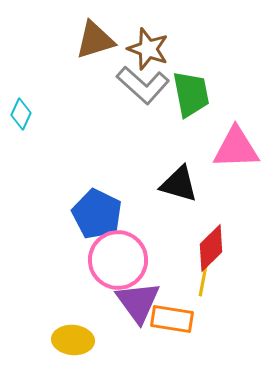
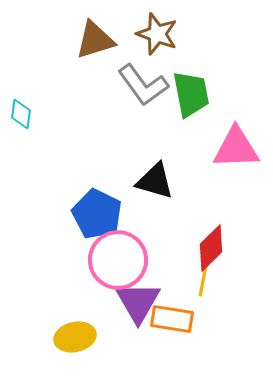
brown star: moved 9 px right, 15 px up
gray L-shape: rotated 12 degrees clockwise
cyan diamond: rotated 16 degrees counterclockwise
black triangle: moved 24 px left, 3 px up
purple triangle: rotated 6 degrees clockwise
yellow ellipse: moved 2 px right, 3 px up; rotated 18 degrees counterclockwise
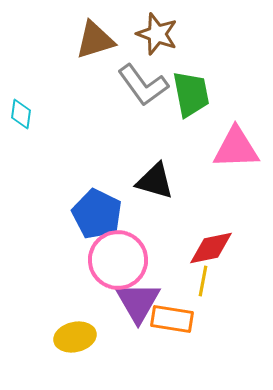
red diamond: rotated 33 degrees clockwise
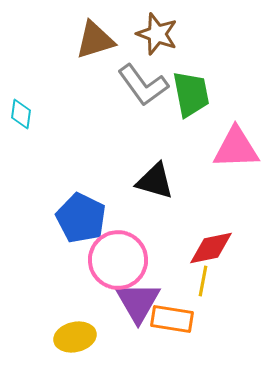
blue pentagon: moved 16 px left, 4 px down
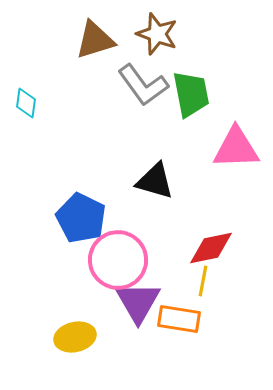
cyan diamond: moved 5 px right, 11 px up
orange rectangle: moved 7 px right
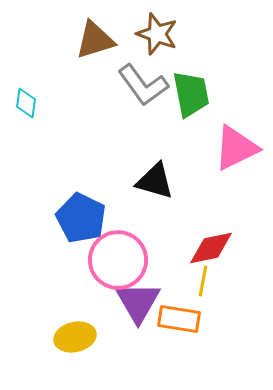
pink triangle: rotated 24 degrees counterclockwise
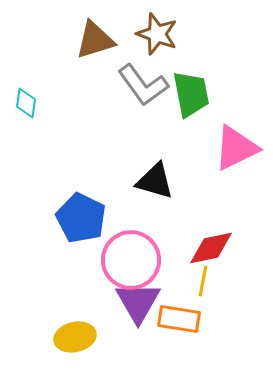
pink circle: moved 13 px right
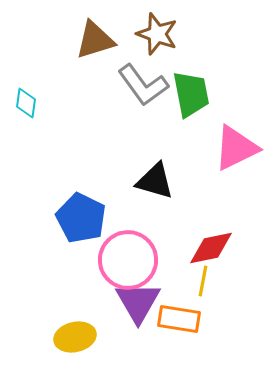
pink circle: moved 3 px left
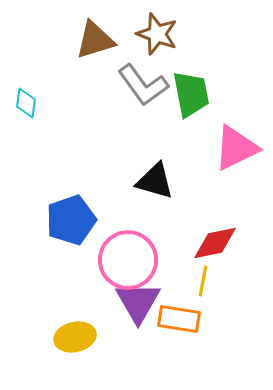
blue pentagon: moved 10 px left, 2 px down; rotated 27 degrees clockwise
red diamond: moved 4 px right, 5 px up
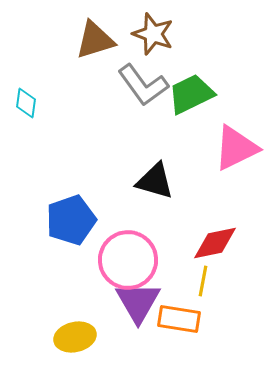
brown star: moved 4 px left
green trapezoid: rotated 105 degrees counterclockwise
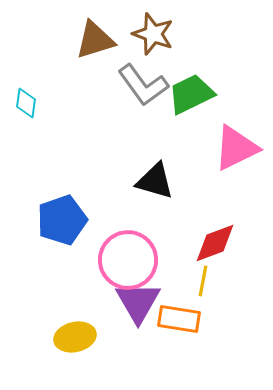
blue pentagon: moved 9 px left
red diamond: rotated 9 degrees counterclockwise
